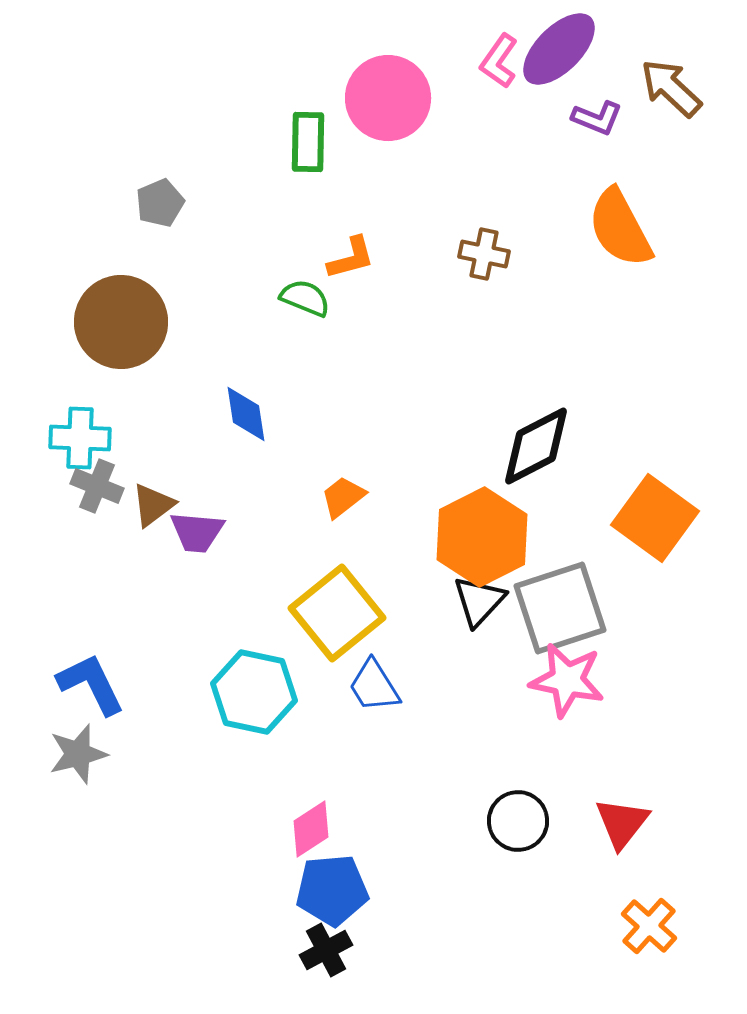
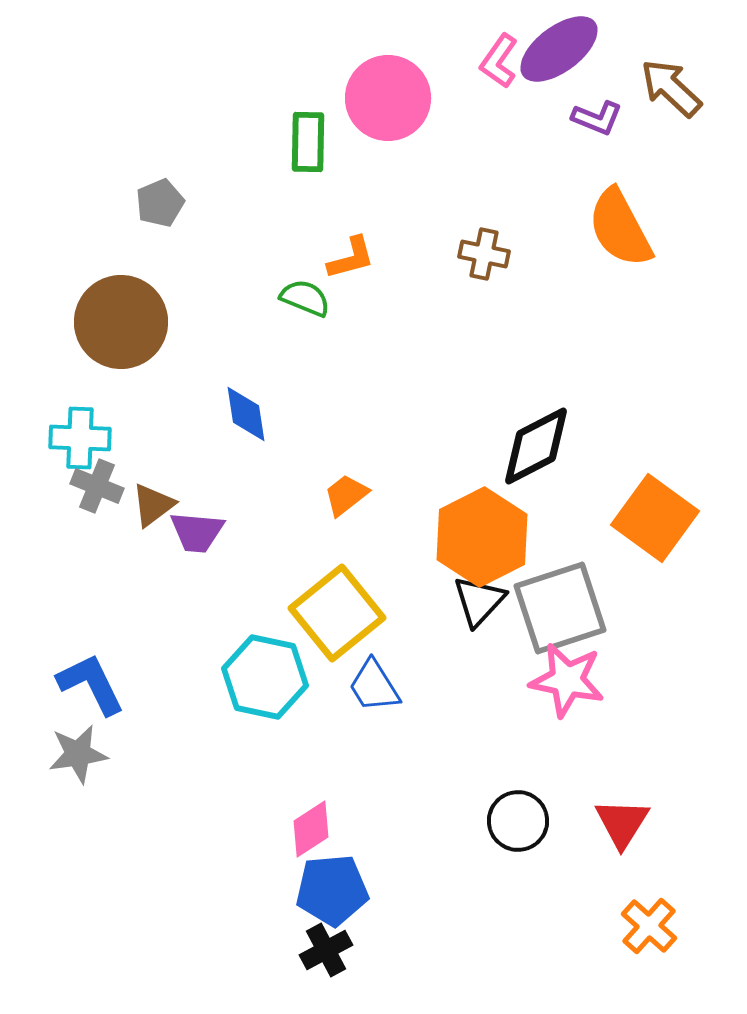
purple ellipse: rotated 8 degrees clockwise
orange trapezoid: moved 3 px right, 2 px up
cyan hexagon: moved 11 px right, 15 px up
gray star: rotated 6 degrees clockwise
red triangle: rotated 6 degrees counterclockwise
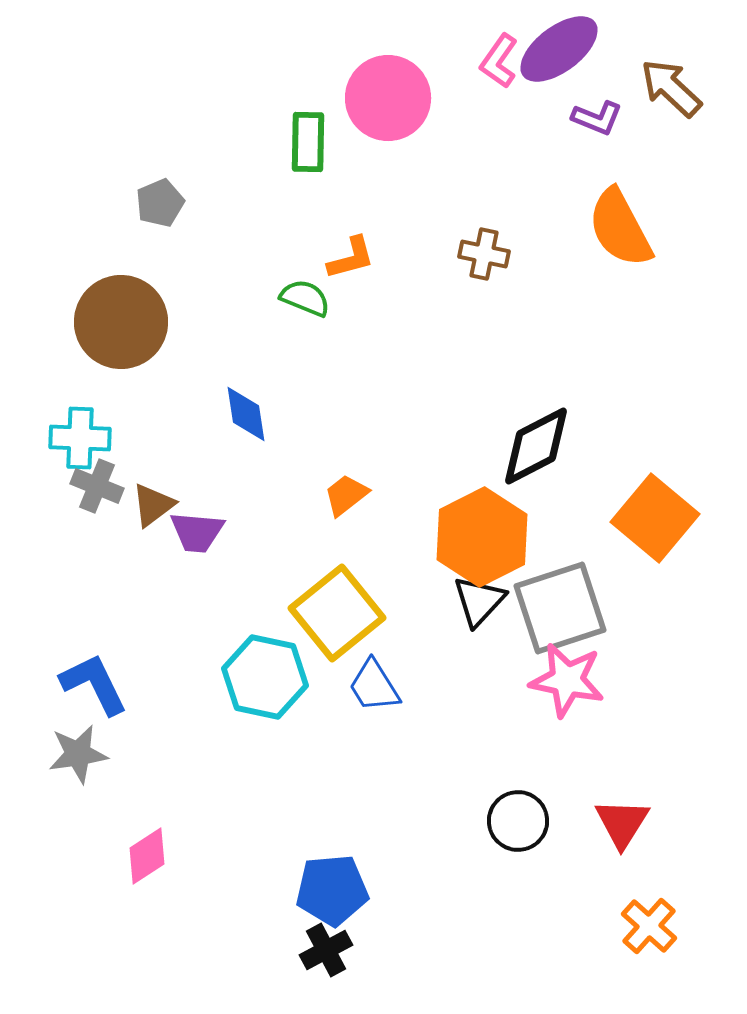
orange square: rotated 4 degrees clockwise
blue L-shape: moved 3 px right
pink diamond: moved 164 px left, 27 px down
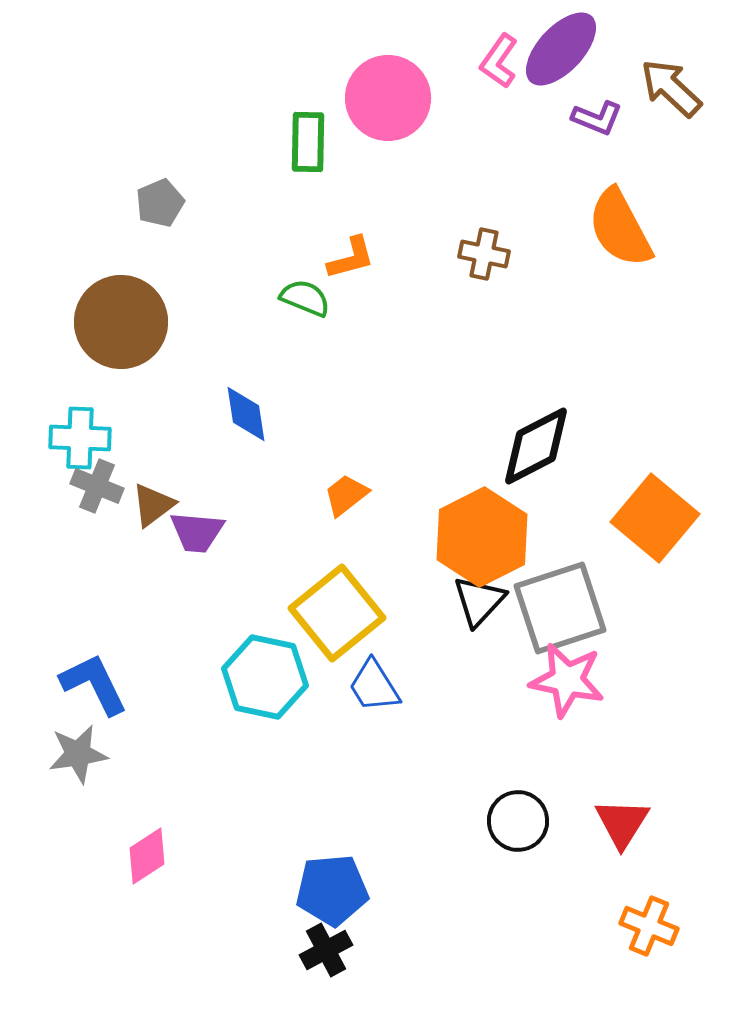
purple ellipse: moved 2 px right; rotated 10 degrees counterclockwise
orange cross: rotated 20 degrees counterclockwise
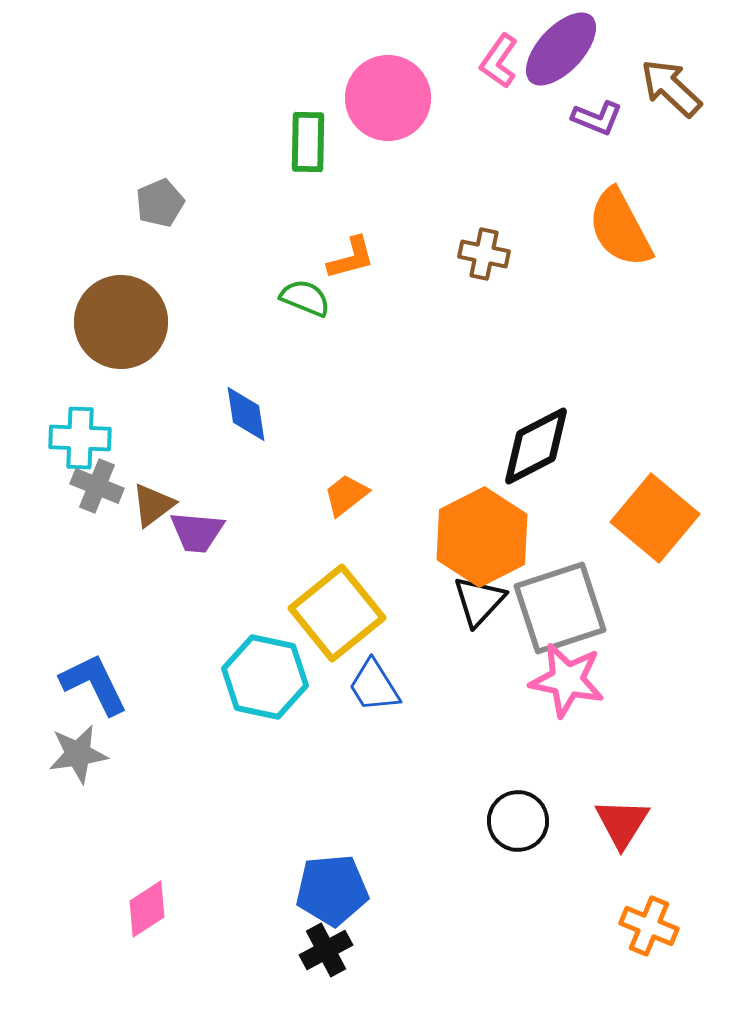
pink diamond: moved 53 px down
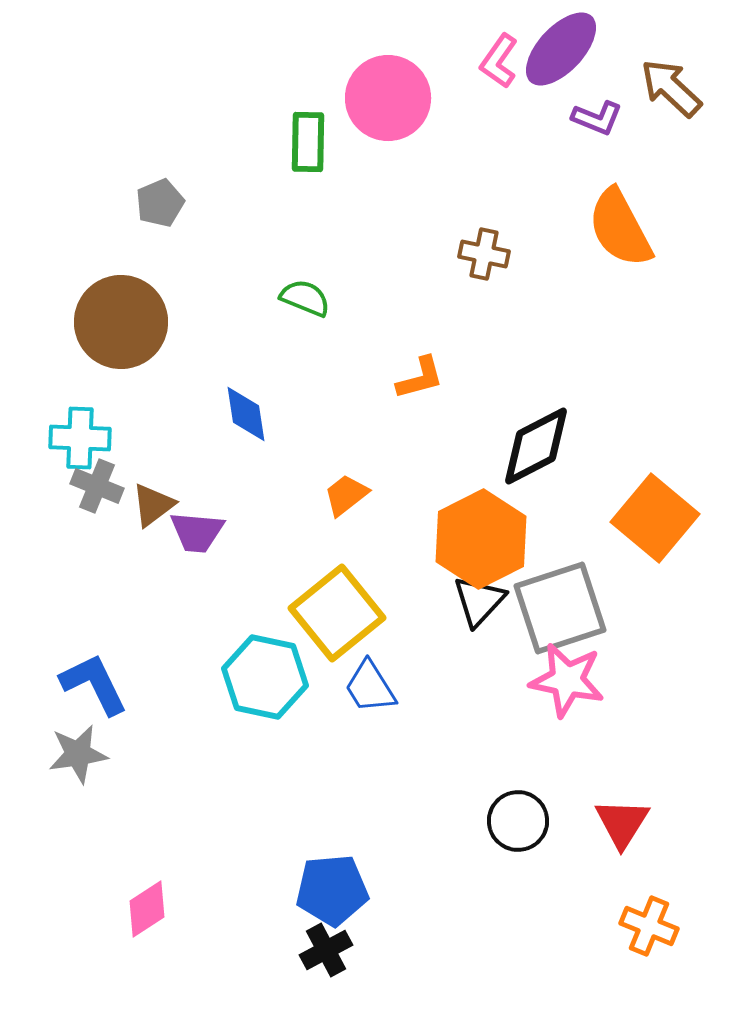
orange L-shape: moved 69 px right, 120 px down
orange hexagon: moved 1 px left, 2 px down
blue trapezoid: moved 4 px left, 1 px down
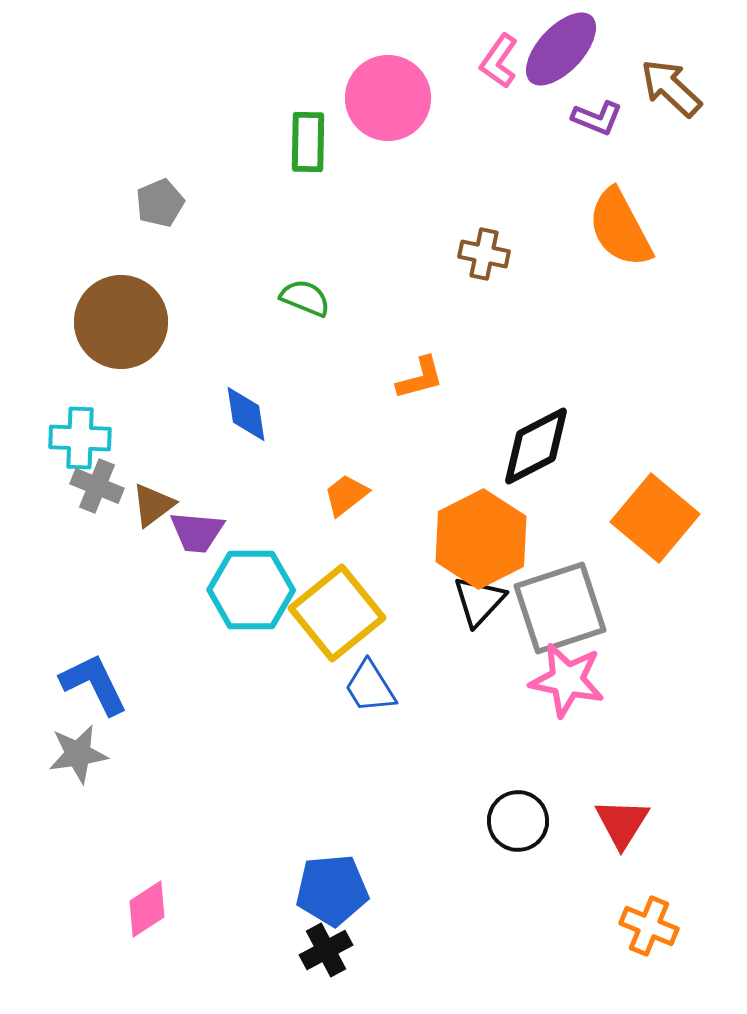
cyan hexagon: moved 14 px left, 87 px up; rotated 12 degrees counterclockwise
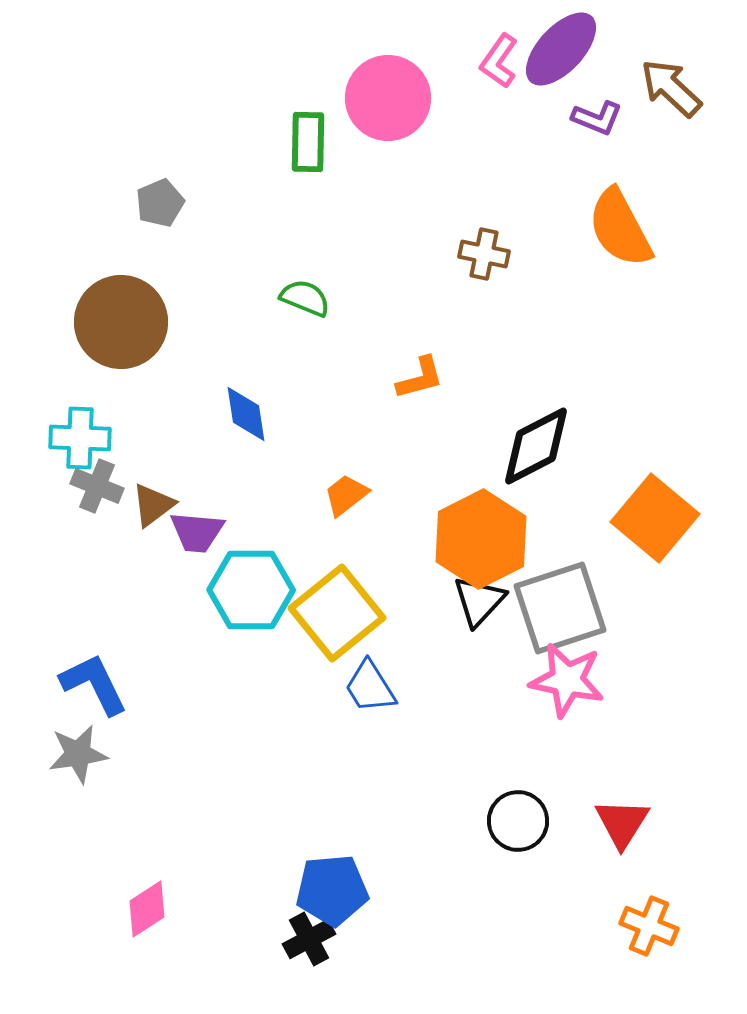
black cross: moved 17 px left, 11 px up
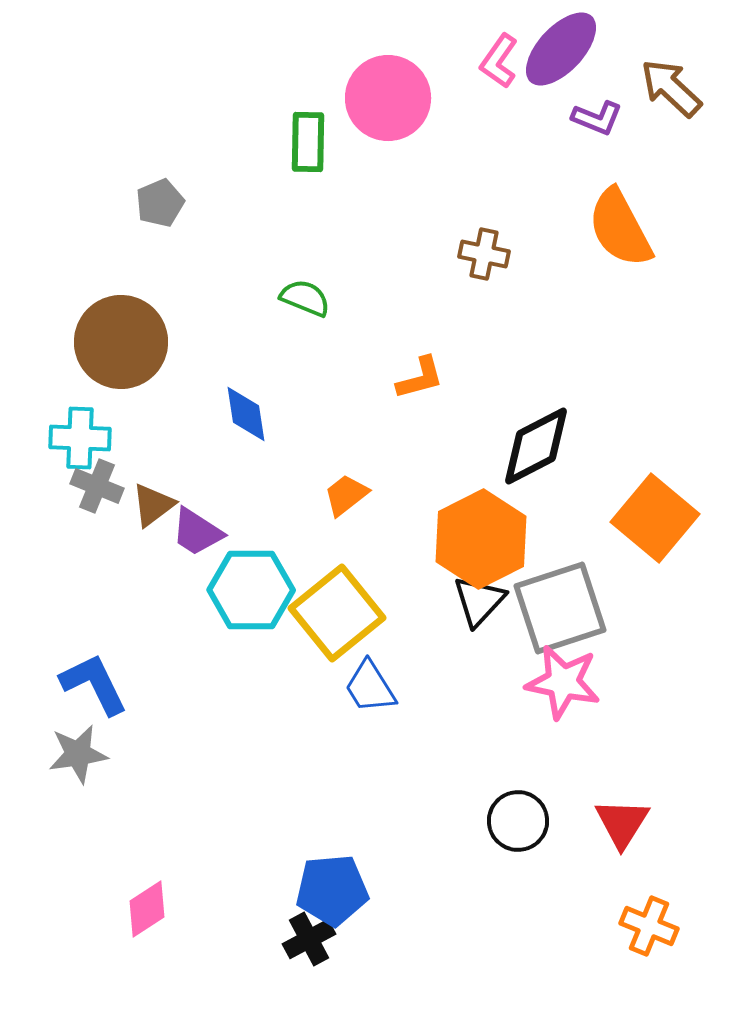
brown circle: moved 20 px down
purple trapezoid: rotated 28 degrees clockwise
pink star: moved 4 px left, 2 px down
